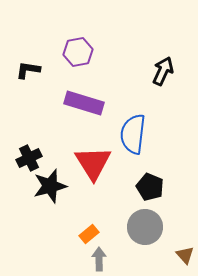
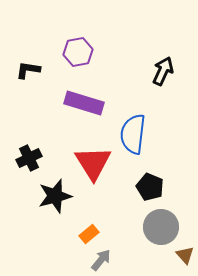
black star: moved 5 px right, 10 px down
gray circle: moved 16 px right
gray arrow: moved 2 px right, 1 px down; rotated 40 degrees clockwise
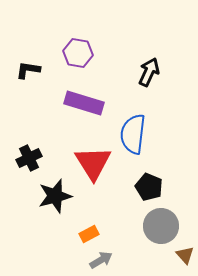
purple hexagon: moved 1 px down; rotated 20 degrees clockwise
black arrow: moved 14 px left, 1 px down
black pentagon: moved 1 px left
gray circle: moved 1 px up
orange rectangle: rotated 12 degrees clockwise
gray arrow: rotated 20 degrees clockwise
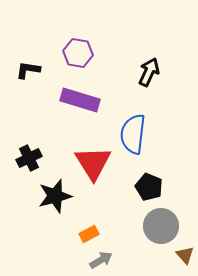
purple rectangle: moved 4 px left, 3 px up
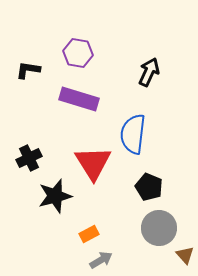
purple rectangle: moved 1 px left, 1 px up
gray circle: moved 2 px left, 2 px down
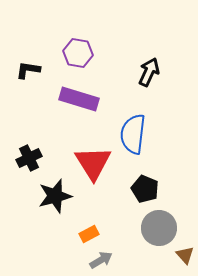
black pentagon: moved 4 px left, 2 px down
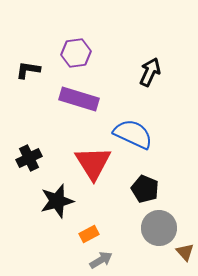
purple hexagon: moved 2 px left; rotated 16 degrees counterclockwise
black arrow: moved 1 px right
blue semicircle: rotated 108 degrees clockwise
black star: moved 2 px right, 5 px down
brown triangle: moved 3 px up
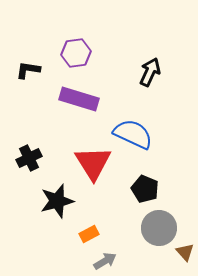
gray arrow: moved 4 px right, 1 px down
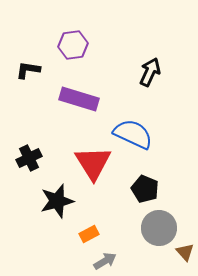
purple hexagon: moved 3 px left, 8 px up
